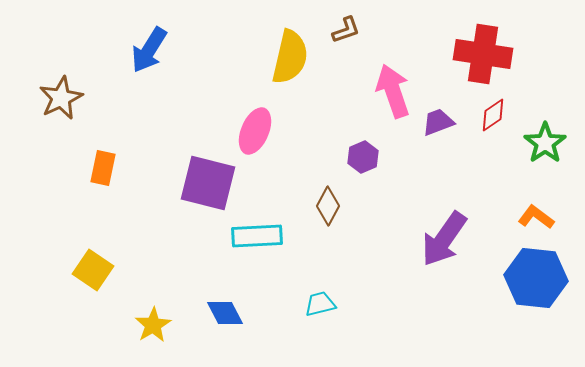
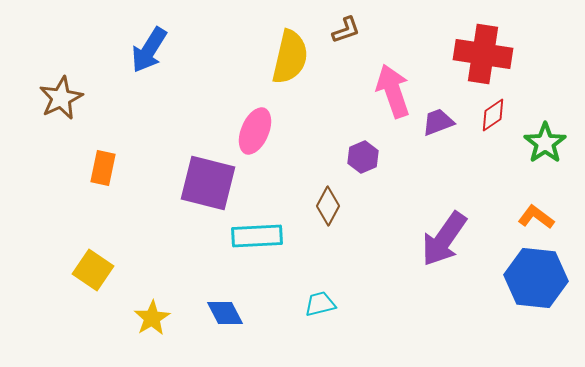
yellow star: moved 1 px left, 7 px up
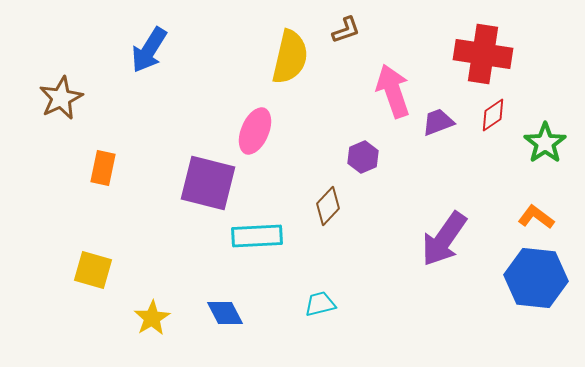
brown diamond: rotated 15 degrees clockwise
yellow square: rotated 18 degrees counterclockwise
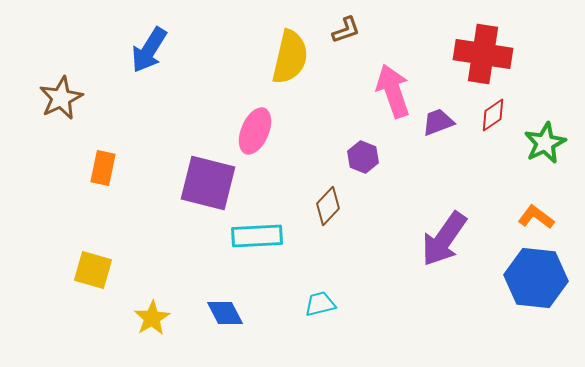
green star: rotated 9 degrees clockwise
purple hexagon: rotated 16 degrees counterclockwise
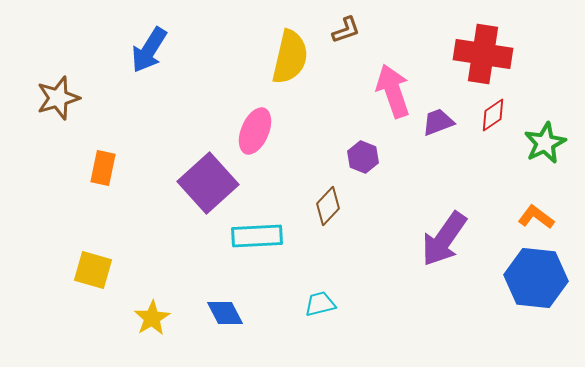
brown star: moved 3 px left; rotated 9 degrees clockwise
purple square: rotated 34 degrees clockwise
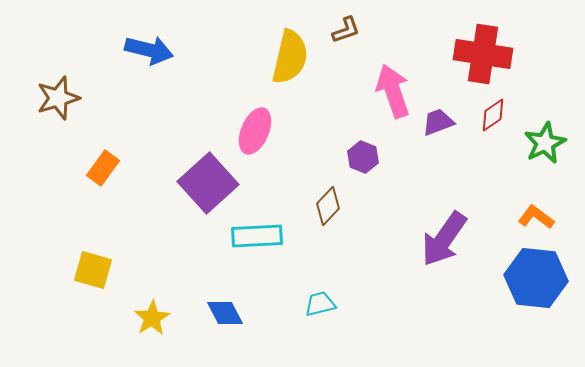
blue arrow: rotated 108 degrees counterclockwise
orange rectangle: rotated 24 degrees clockwise
